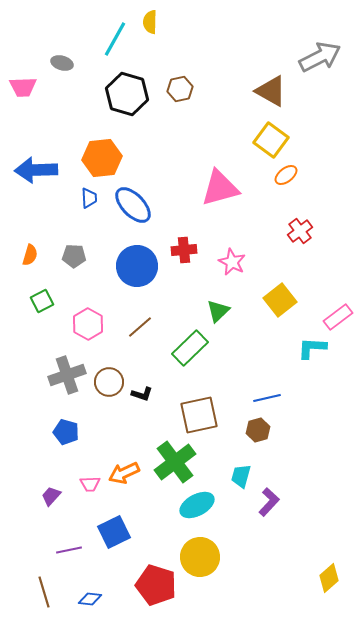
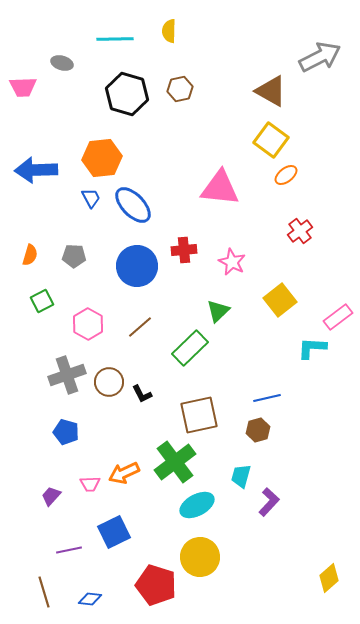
yellow semicircle at (150, 22): moved 19 px right, 9 px down
cyan line at (115, 39): rotated 60 degrees clockwise
pink triangle at (220, 188): rotated 21 degrees clockwise
blue trapezoid at (89, 198): moved 2 px right; rotated 25 degrees counterclockwise
black L-shape at (142, 394): rotated 45 degrees clockwise
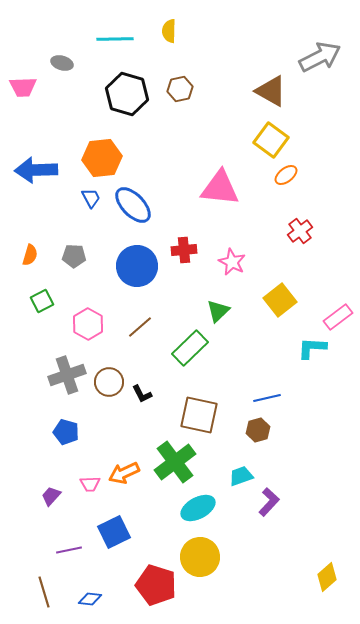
brown square at (199, 415): rotated 24 degrees clockwise
cyan trapezoid at (241, 476): rotated 55 degrees clockwise
cyan ellipse at (197, 505): moved 1 px right, 3 px down
yellow diamond at (329, 578): moved 2 px left, 1 px up
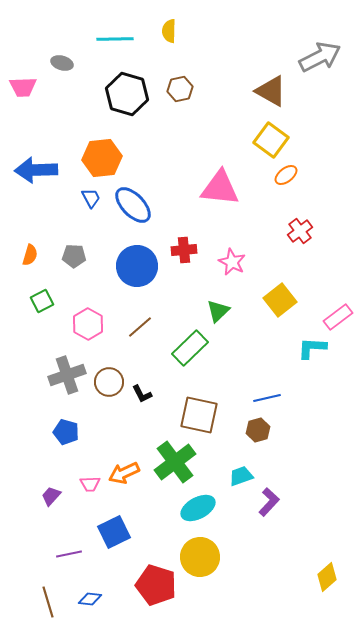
purple line at (69, 550): moved 4 px down
brown line at (44, 592): moved 4 px right, 10 px down
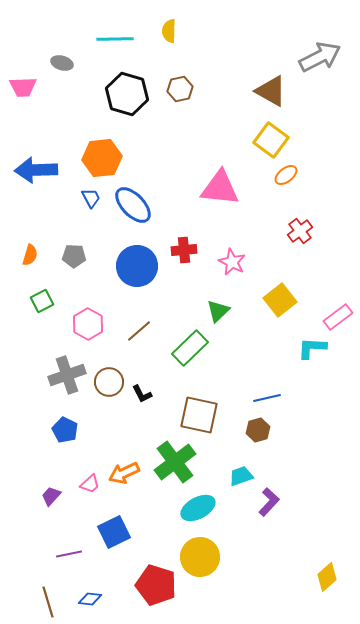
brown line at (140, 327): moved 1 px left, 4 px down
blue pentagon at (66, 432): moved 1 px left, 2 px up; rotated 10 degrees clockwise
pink trapezoid at (90, 484): rotated 40 degrees counterclockwise
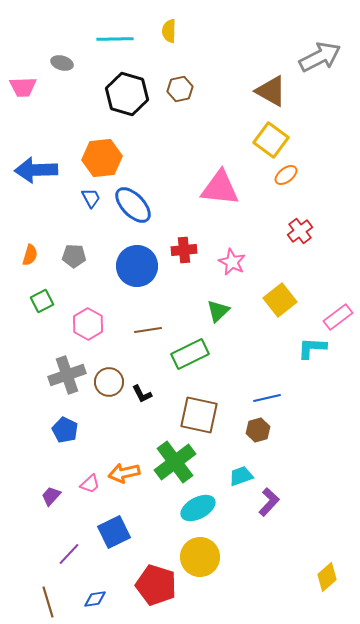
brown line at (139, 331): moved 9 px right, 1 px up; rotated 32 degrees clockwise
green rectangle at (190, 348): moved 6 px down; rotated 18 degrees clockwise
orange arrow at (124, 473): rotated 12 degrees clockwise
purple line at (69, 554): rotated 35 degrees counterclockwise
blue diamond at (90, 599): moved 5 px right; rotated 15 degrees counterclockwise
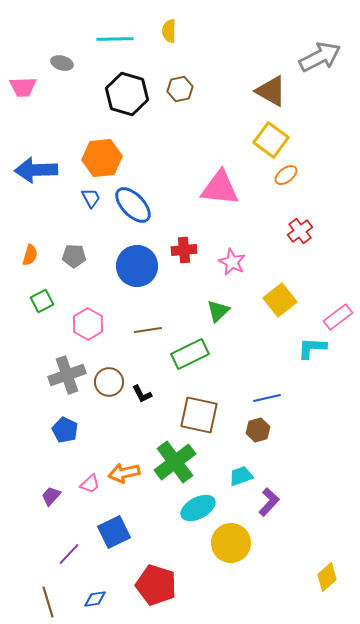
yellow circle at (200, 557): moved 31 px right, 14 px up
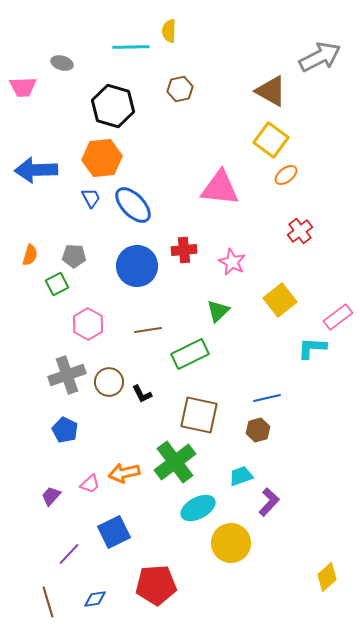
cyan line at (115, 39): moved 16 px right, 8 px down
black hexagon at (127, 94): moved 14 px left, 12 px down
green square at (42, 301): moved 15 px right, 17 px up
red pentagon at (156, 585): rotated 21 degrees counterclockwise
